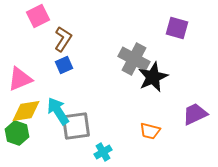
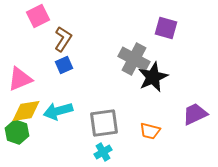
purple square: moved 11 px left
cyan arrow: rotated 72 degrees counterclockwise
gray square: moved 28 px right, 3 px up
green hexagon: moved 1 px up
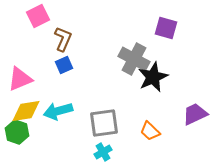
brown L-shape: rotated 10 degrees counterclockwise
orange trapezoid: rotated 30 degrees clockwise
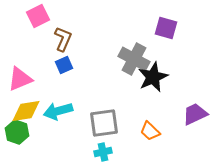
cyan cross: rotated 18 degrees clockwise
